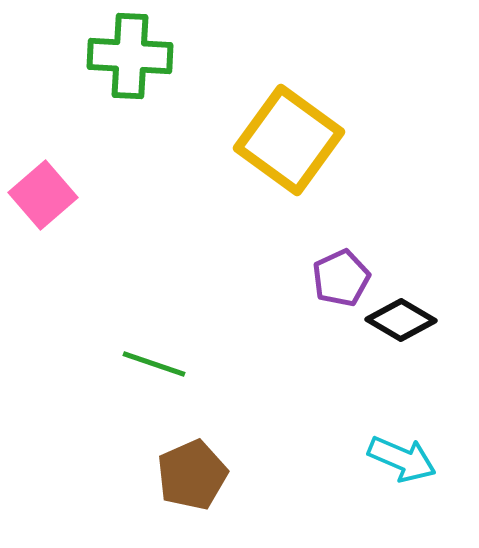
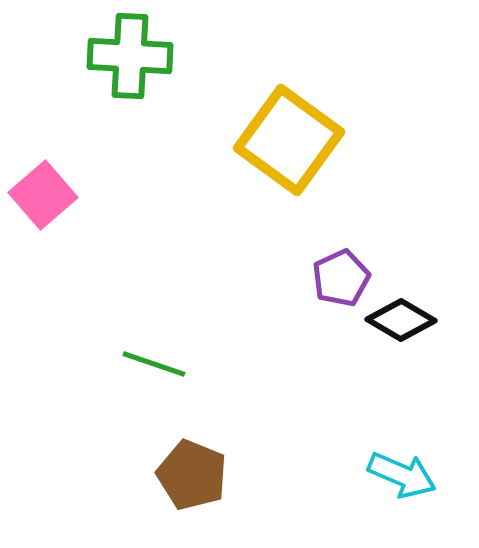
cyan arrow: moved 16 px down
brown pentagon: rotated 26 degrees counterclockwise
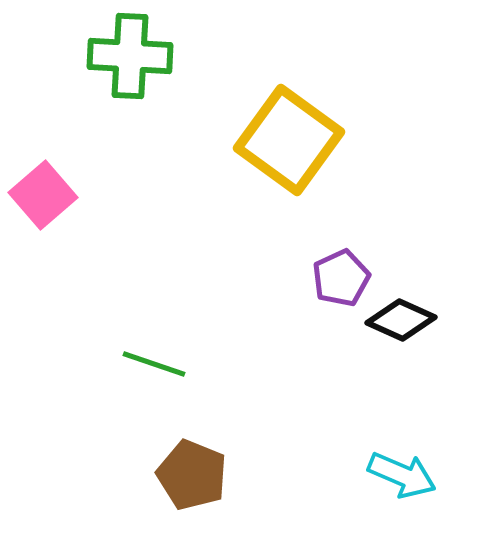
black diamond: rotated 6 degrees counterclockwise
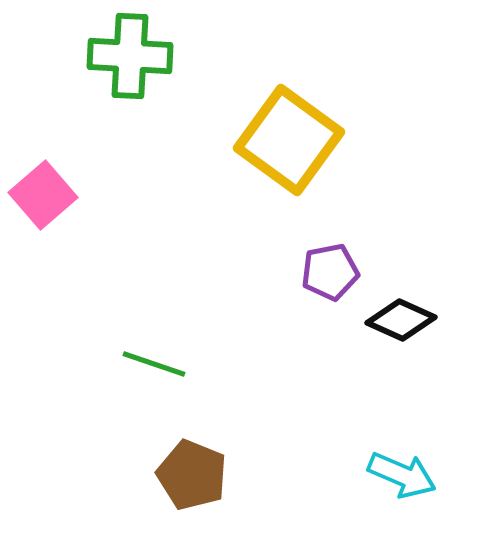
purple pentagon: moved 11 px left, 6 px up; rotated 14 degrees clockwise
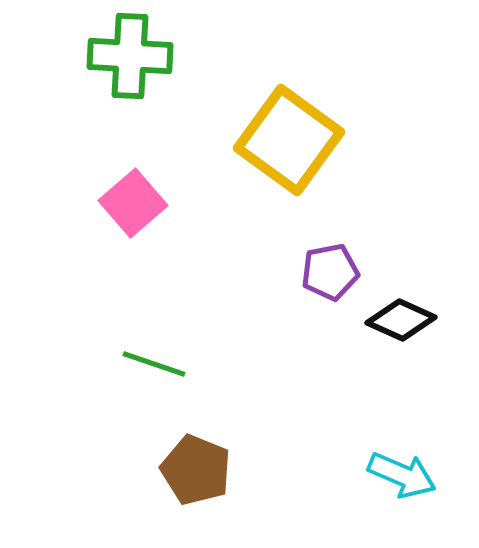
pink square: moved 90 px right, 8 px down
brown pentagon: moved 4 px right, 5 px up
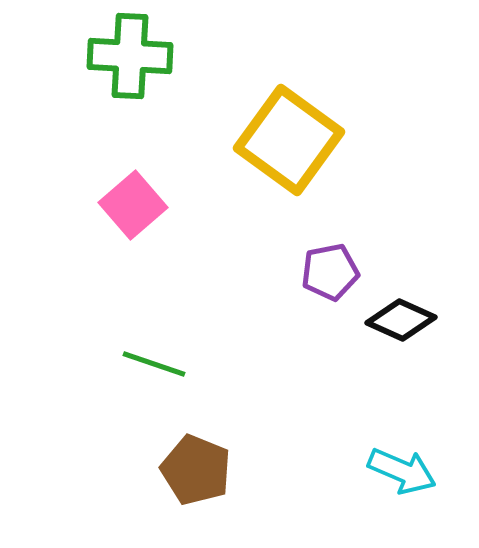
pink square: moved 2 px down
cyan arrow: moved 4 px up
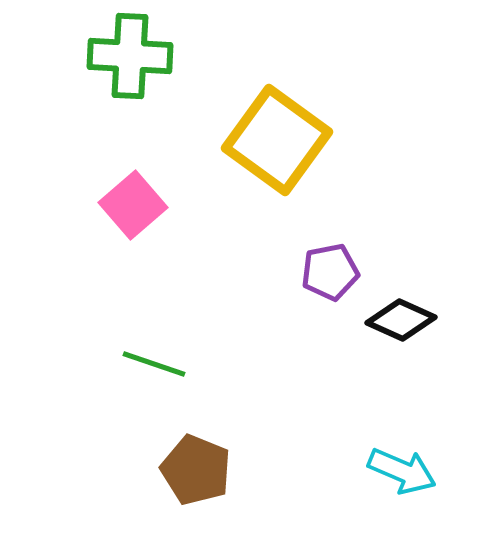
yellow square: moved 12 px left
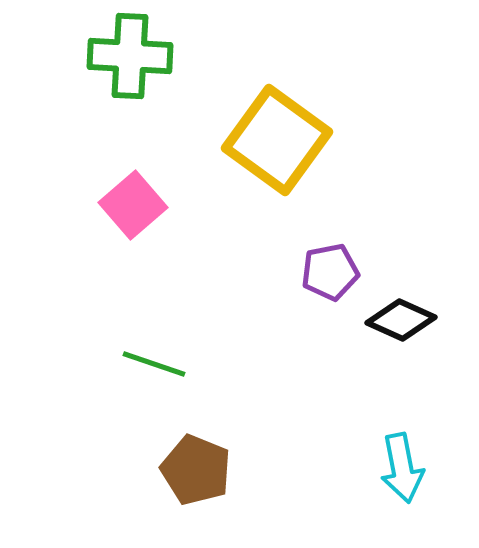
cyan arrow: moved 3 px up; rotated 56 degrees clockwise
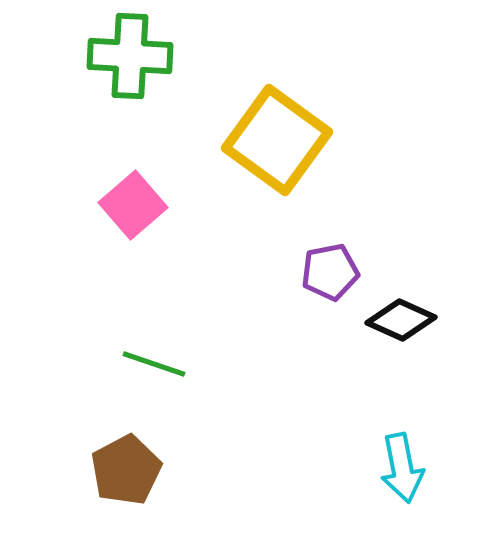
brown pentagon: moved 70 px left; rotated 22 degrees clockwise
